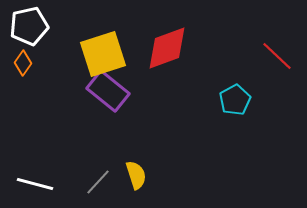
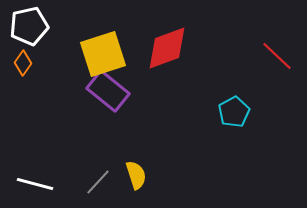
cyan pentagon: moved 1 px left, 12 px down
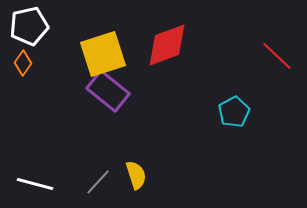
red diamond: moved 3 px up
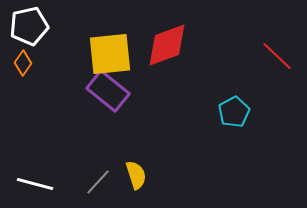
yellow square: moved 7 px right; rotated 12 degrees clockwise
